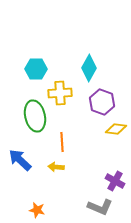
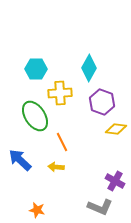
green ellipse: rotated 20 degrees counterclockwise
orange line: rotated 24 degrees counterclockwise
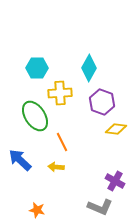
cyan hexagon: moved 1 px right, 1 px up
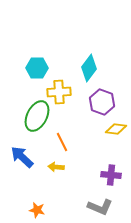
cyan diamond: rotated 8 degrees clockwise
yellow cross: moved 1 px left, 1 px up
green ellipse: moved 2 px right; rotated 60 degrees clockwise
blue arrow: moved 2 px right, 3 px up
purple cross: moved 4 px left, 6 px up; rotated 24 degrees counterclockwise
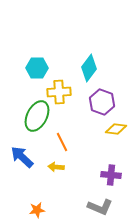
orange star: rotated 21 degrees counterclockwise
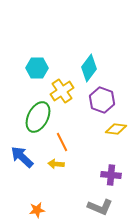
yellow cross: moved 3 px right, 1 px up; rotated 30 degrees counterclockwise
purple hexagon: moved 2 px up
green ellipse: moved 1 px right, 1 px down
yellow arrow: moved 3 px up
